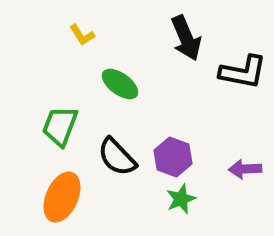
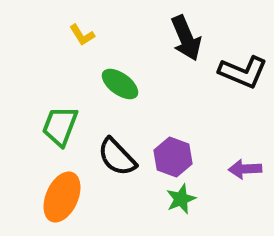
black L-shape: rotated 12 degrees clockwise
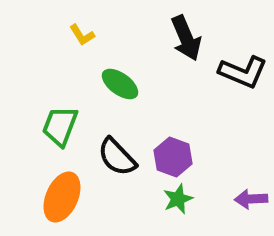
purple arrow: moved 6 px right, 30 px down
green star: moved 3 px left
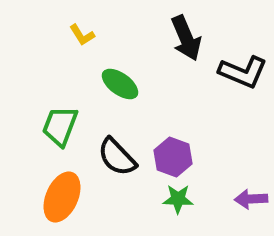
green star: rotated 24 degrees clockwise
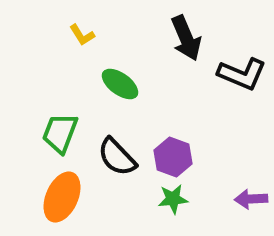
black L-shape: moved 1 px left, 2 px down
green trapezoid: moved 7 px down
green star: moved 5 px left; rotated 8 degrees counterclockwise
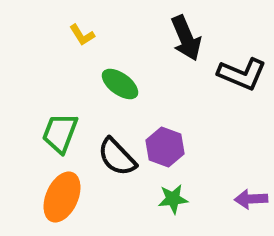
purple hexagon: moved 8 px left, 10 px up
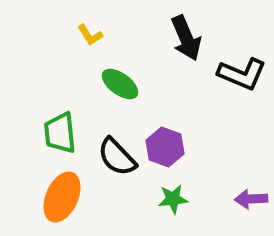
yellow L-shape: moved 8 px right
green trapezoid: rotated 27 degrees counterclockwise
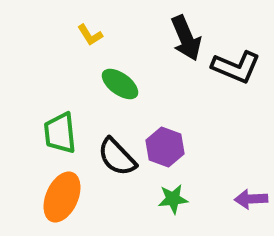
black L-shape: moved 6 px left, 7 px up
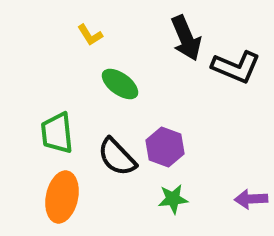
green trapezoid: moved 3 px left
orange ellipse: rotated 12 degrees counterclockwise
